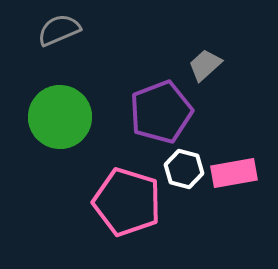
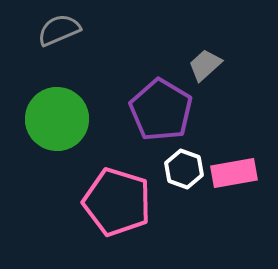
purple pentagon: moved 2 px up; rotated 20 degrees counterclockwise
green circle: moved 3 px left, 2 px down
white hexagon: rotated 6 degrees clockwise
pink pentagon: moved 10 px left
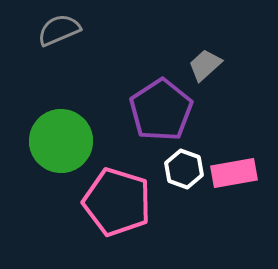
purple pentagon: rotated 8 degrees clockwise
green circle: moved 4 px right, 22 px down
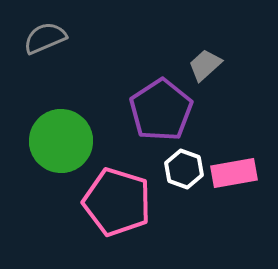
gray semicircle: moved 14 px left, 8 px down
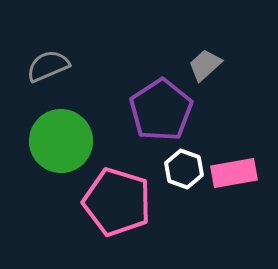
gray semicircle: moved 3 px right, 28 px down
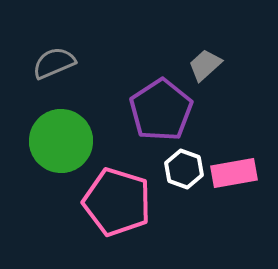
gray semicircle: moved 6 px right, 3 px up
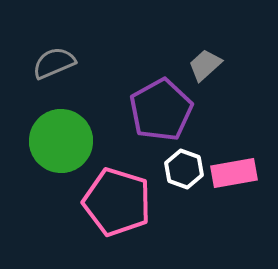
purple pentagon: rotated 4 degrees clockwise
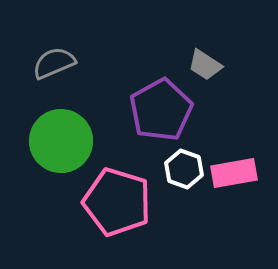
gray trapezoid: rotated 105 degrees counterclockwise
